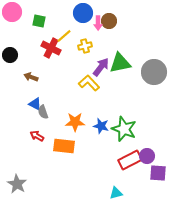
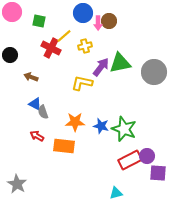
yellow L-shape: moved 7 px left; rotated 35 degrees counterclockwise
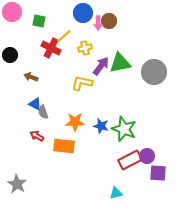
yellow cross: moved 2 px down
purple arrow: moved 1 px up
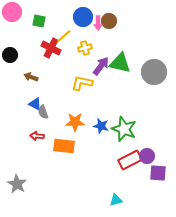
blue circle: moved 4 px down
green triangle: rotated 25 degrees clockwise
red arrow: rotated 24 degrees counterclockwise
cyan triangle: moved 7 px down
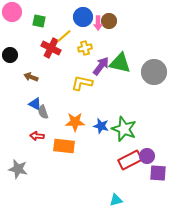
gray star: moved 1 px right, 15 px up; rotated 18 degrees counterclockwise
